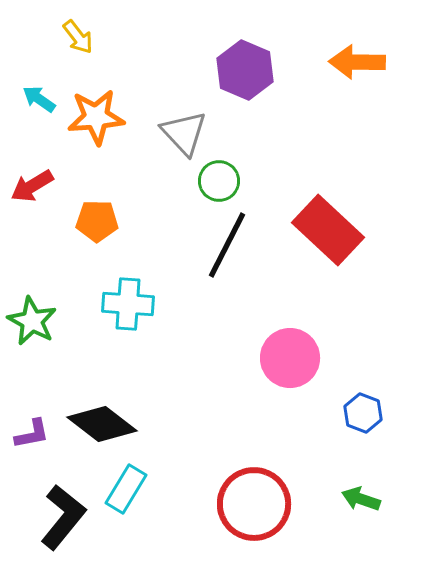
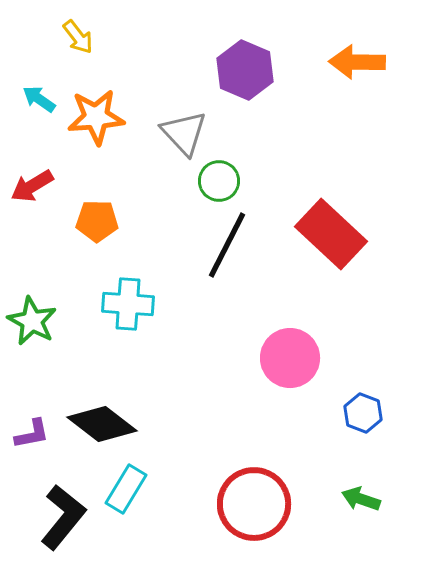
red rectangle: moved 3 px right, 4 px down
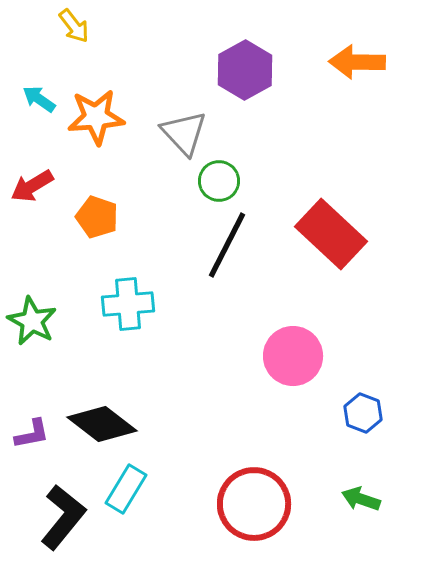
yellow arrow: moved 4 px left, 11 px up
purple hexagon: rotated 8 degrees clockwise
orange pentagon: moved 4 px up; rotated 18 degrees clockwise
cyan cross: rotated 9 degrees counterclockwise
pink circle: moved 3 px right, 2 px up
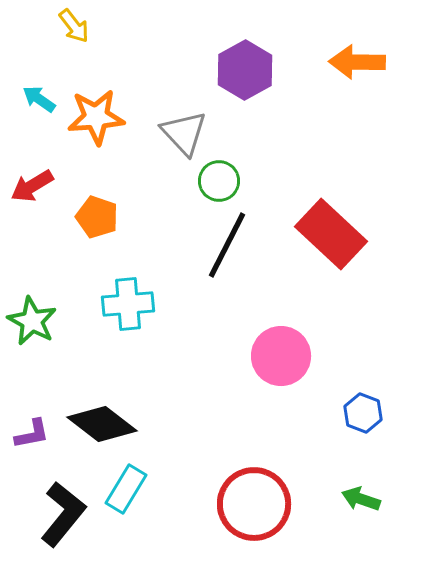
pink circle: moved 12 px left
black L-shape: moved 3 px up
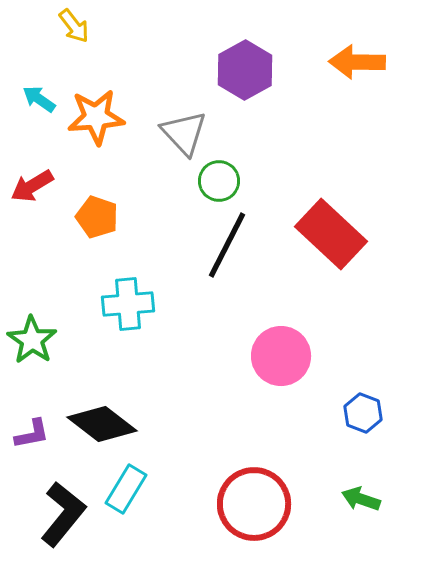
green star: moved 19 px down; rotated 6 degrees clockwise
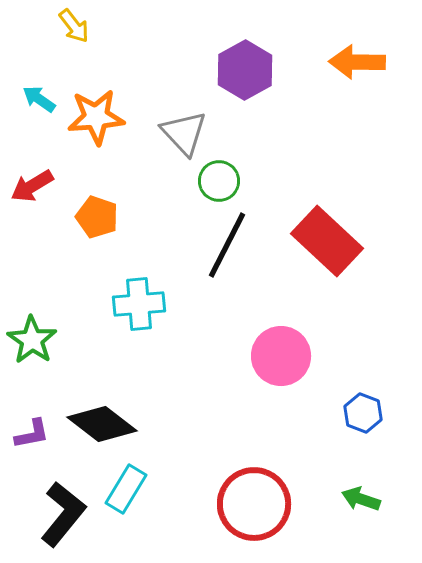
red rectangle: moved 4 px left, 7 px down
cyan cross: moved 11 px right
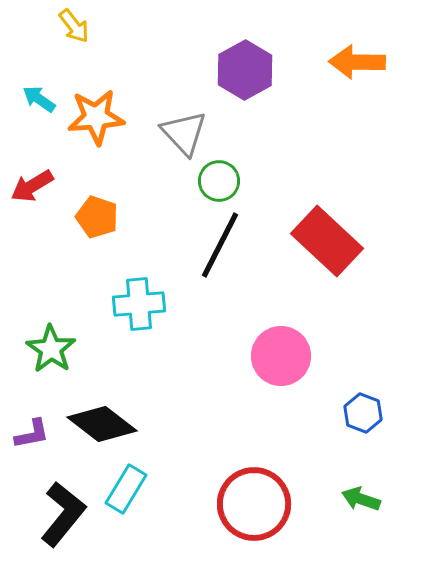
black line: moved 7 px left
green star: moved 19 px right, 9 px down
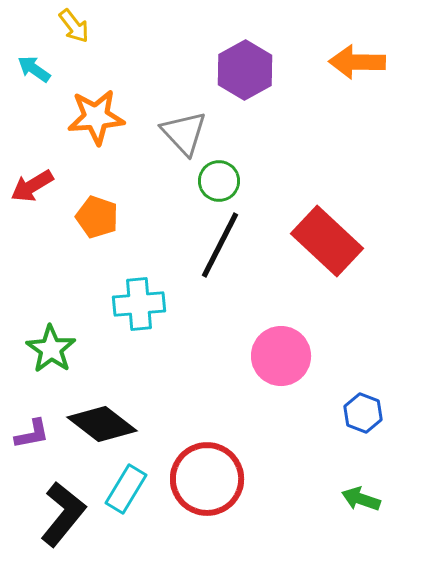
cyan arrow: moved 5 px left, 30 px up
red circle: moved 47 px left, 25 px up
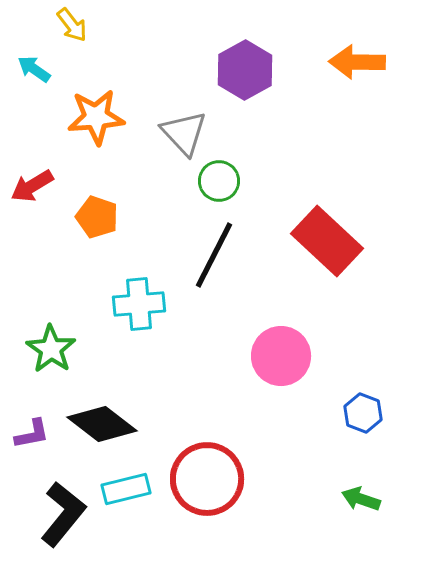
yellow arrow: moved 2 px left, 1 px up
black line: moved 6 px left, 10 px down
cyan rectangle: rotated 45 degrees clockwise
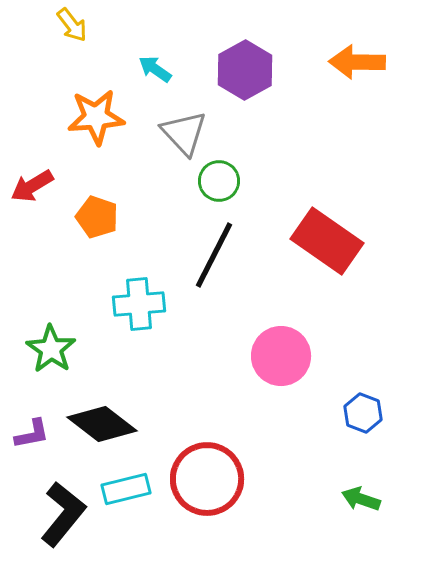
cyan arrow: moved 121 px right
red rectangle: rotated 8 degrees counterclockwise
